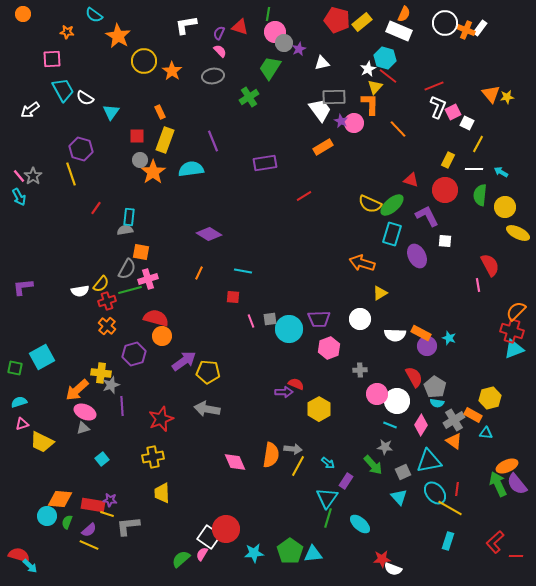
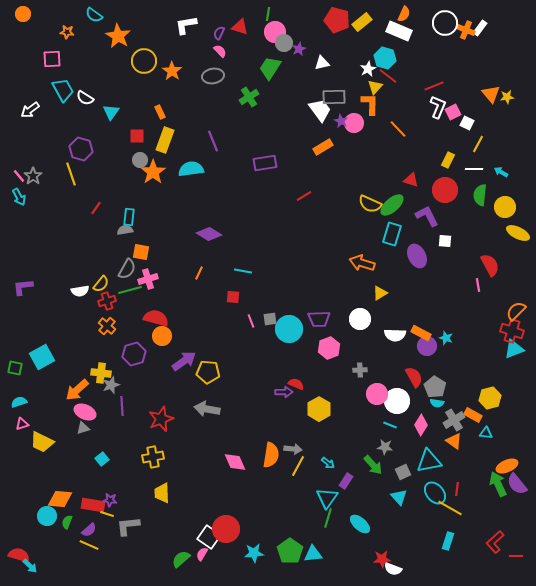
cyan star at (449, 338): moved 3 px left
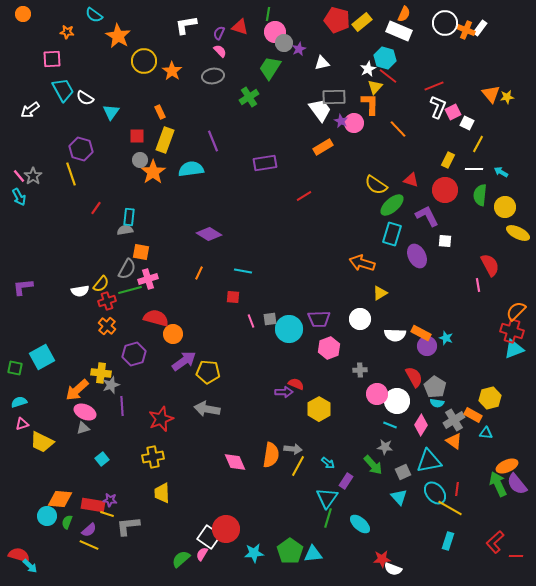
yellow semicircle at (370, 204): moved 6 px right, 19 px up; rotated 10 degrees clockwise
orange circle at (162, 336): moved 11 px right, 2 px up
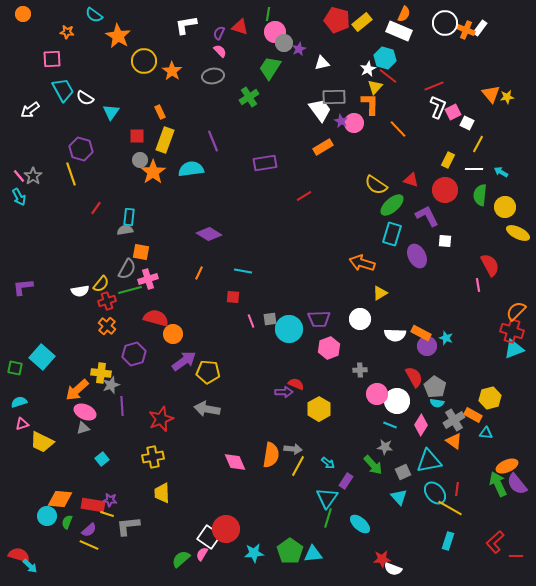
cyan square at (42, 357): rotated 20 degrees counterclockwise
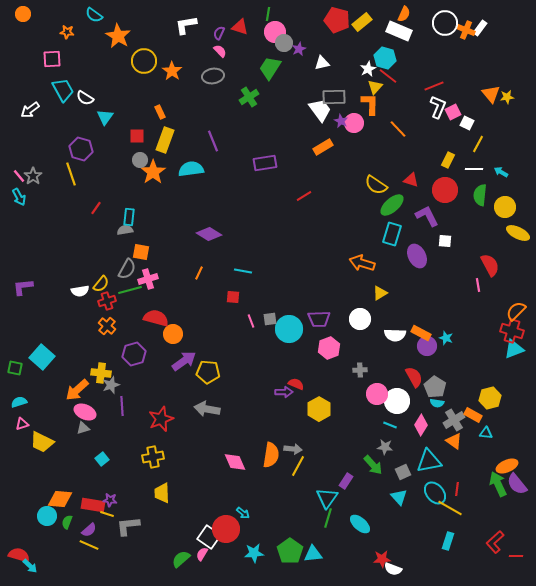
cyan triangle at (111, 112): moved 6 px left, 5 px down
cyan arrow at (328, 463): moved 85 px left, 50 px down
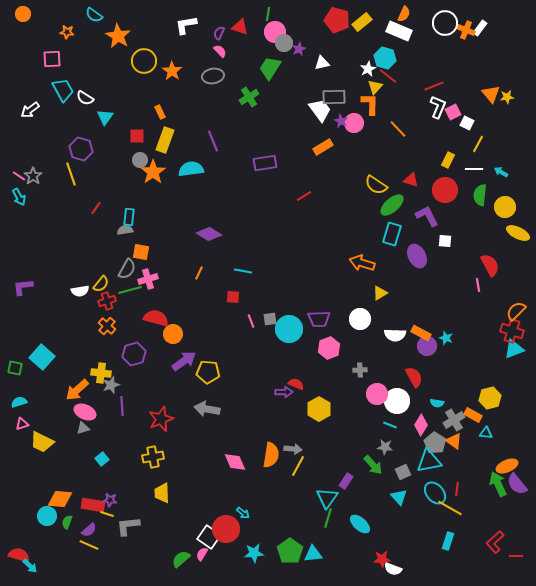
pink line at (19, 176): rotated 16 degrees counterclockwise
gray pentagon at (435, 387): moved 56 px down
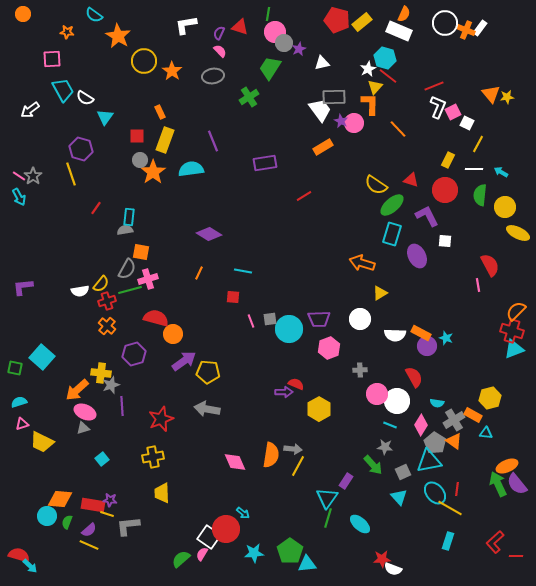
cyan triangle at (313, 554): moved 6 px left, 10 px down
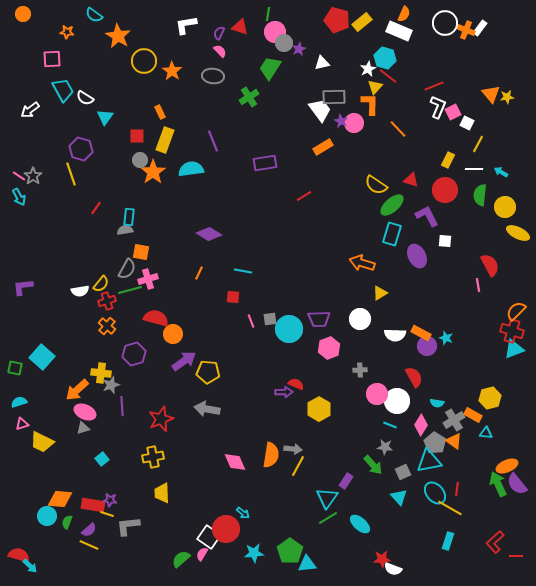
gray ellipse at (213, 76): rotated 15 degrees clockwise
green line at (328, 518): rotated 42 degrees clockwise
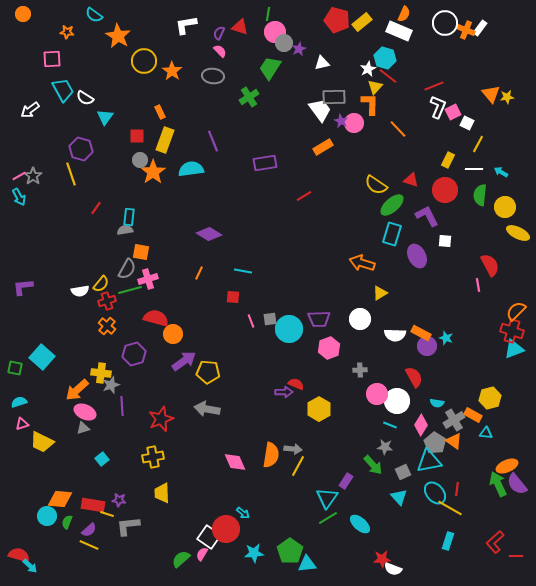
pink line at (19, 176): rotated 64 degrees counterclockwise
purple star at (110, 500): moved 9 px right
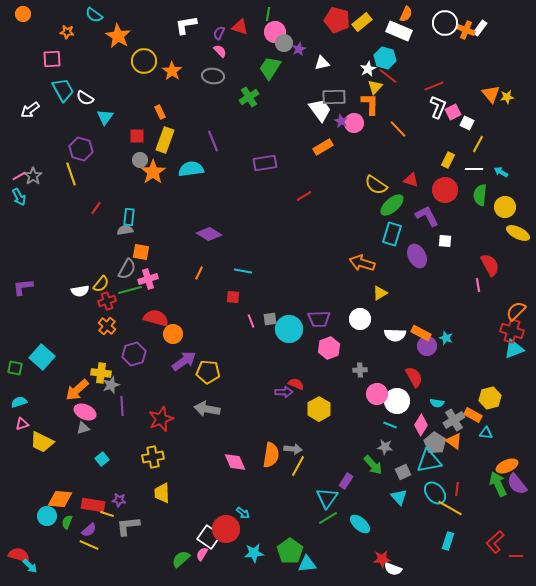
orange semicircle at (404, 14): moved 2 px right
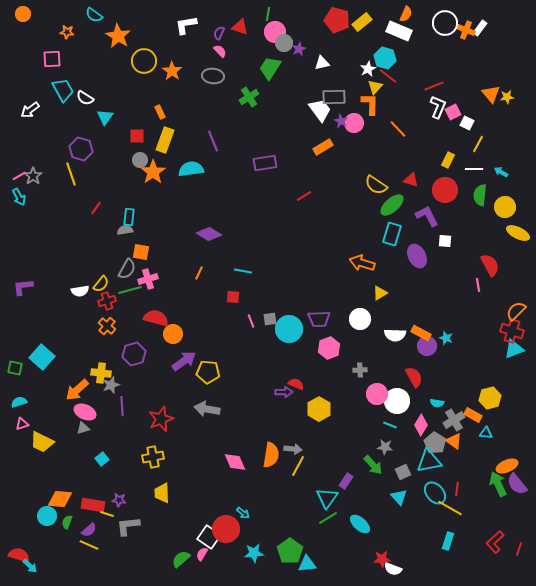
red line at (516, 556): moved 3 px right, 7 px up; rotated 72 degrees counterclockwise
